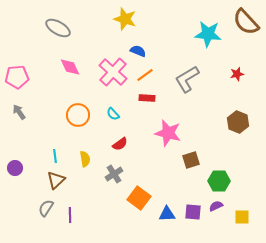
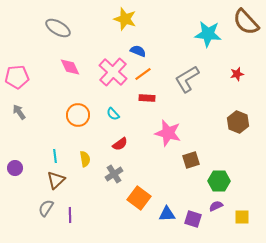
orange line: moved 2 px left, 1 px up
purple square: moved 7 px down; rotated 12 degrees clockwise
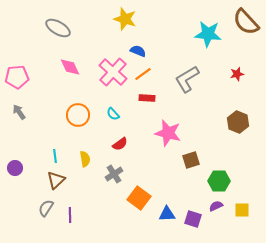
yellow square: moved 7 px up
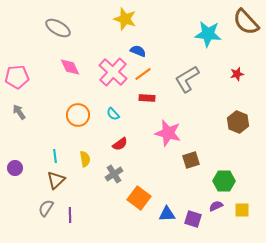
green hexagon: moved 5 px right
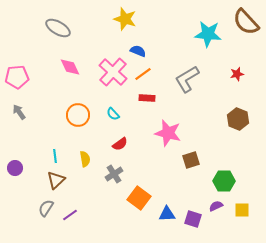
brown hexagon: moved 3 px up
purple line: rotated 56 degrees clockwise
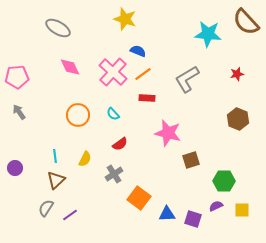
yellow semicircle: rotated 35 degrees clockwise
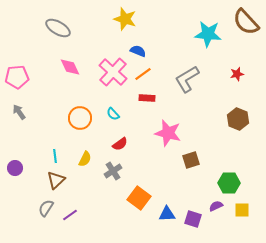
orange circle: moved 2 px right, 3 px down
gray cross: moved 1 px left, 3 px up
green hexagon: moved 5 px right, 2 px down
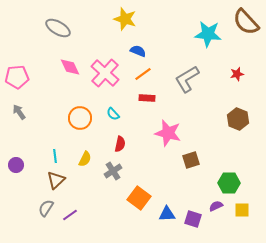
pink cross: moved 8 px left, 1 px down
red semicircle: rotated 42 degrees counterclockwise
purple circle: moved 1 px right, 3 px up
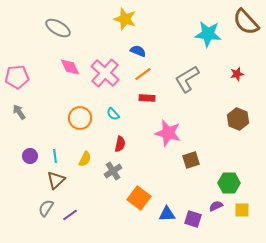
purple circle: moved 14 px right, 9 px up
